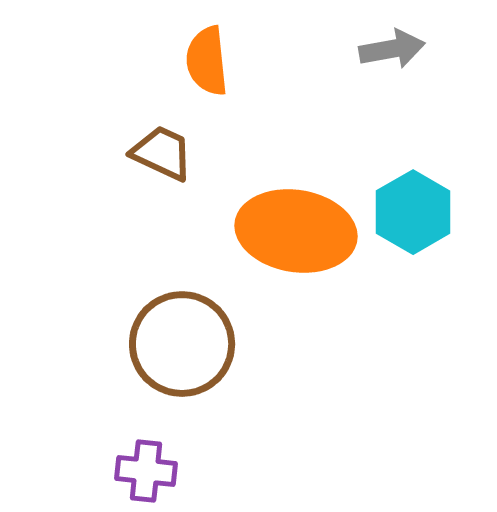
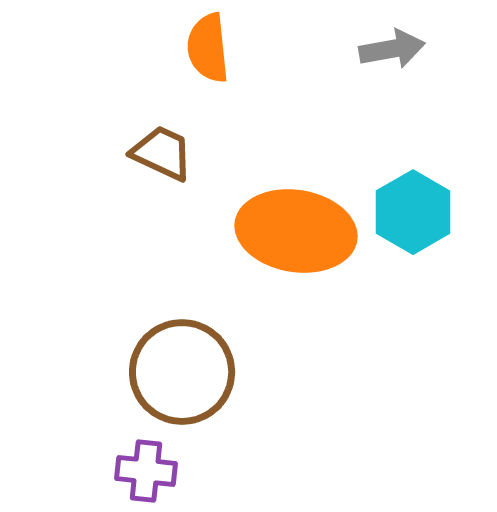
orange semicircle: moved 1 px right, 13 px up
brown circle: moved 28 px down
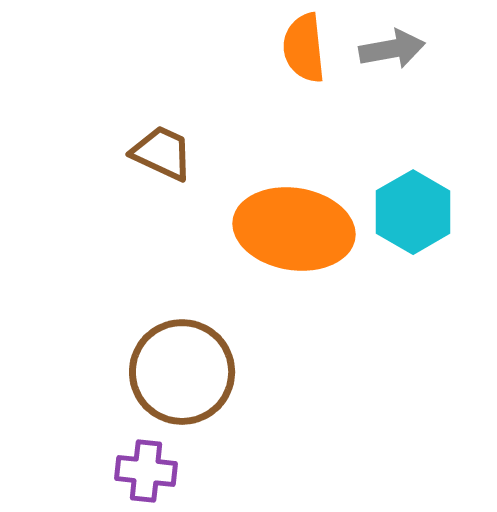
orange semicircle: moved 96 px right
orange ellipse: moved 2 px left, 2 px up
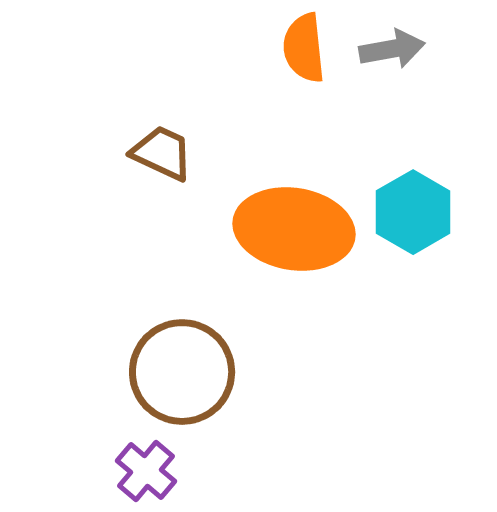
purple cross: rotated 34 degrees clockwise
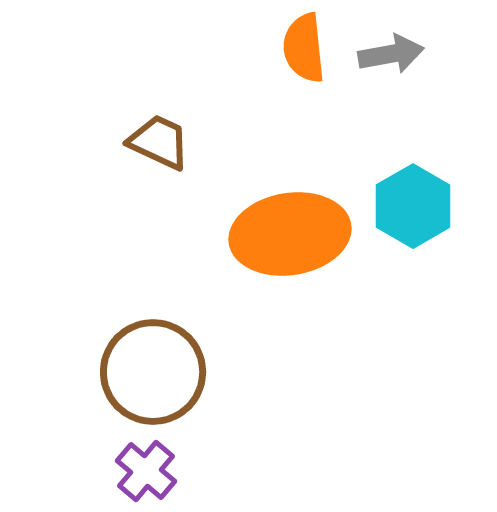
gray arrow: moved 1 px left, 5 px down
brown trapezoid: moved 3 px left, 11 px up
cyan hexagon: moved 6 px up
orange ellipse: moved 4 px left, 5 px down; rotated 18 degrees counterclockwise
brown circle: moved 29 px left
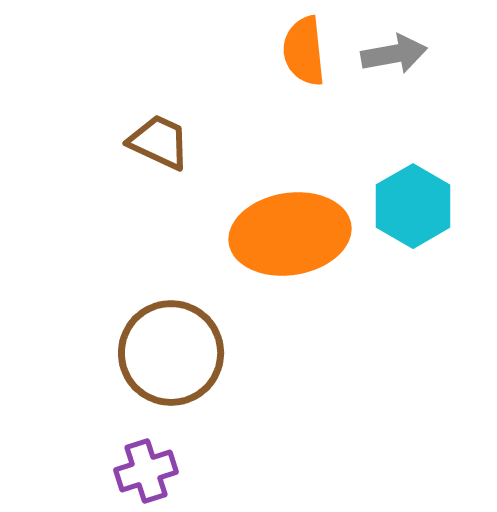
orange semicircle: moved 3 px down
gray arrow: moved 3 px right
brown circle: moved 18 px right, 19 px up
purple cross: rotated 32 degrees clockwise
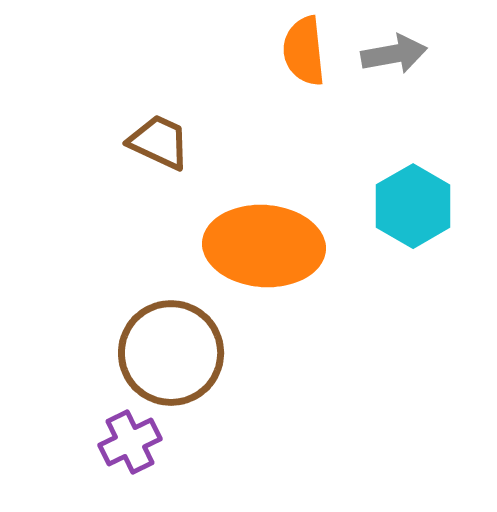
orange ellipse: moved 26 px left, 12 px down; rotated 13 degrees clockwise
purple cross: moved 16 px left, 29 px up; rotated 8 degrees counterclockwise
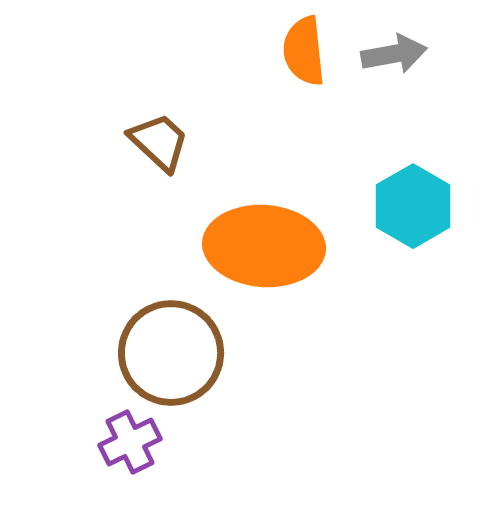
brown trapezoid: rotated 18 degrees clockwise
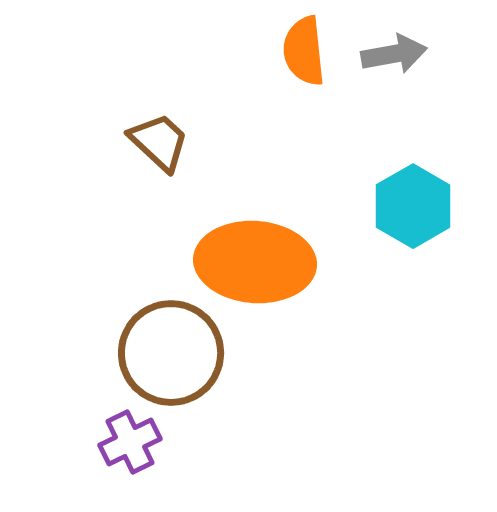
orange ellipse: moved 9 px left, 16 px down
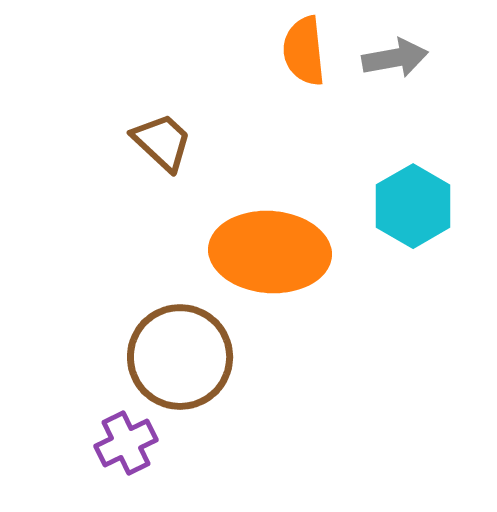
gray arrow: moved 1 px right, 4 px down
brown trapezoid: moved 3 px right
orange ellipse: moved 15 px right, 10 px up
brown circle: moved 9 px right, 4 px down
purple cross: moved 4 px left, 1 px down
